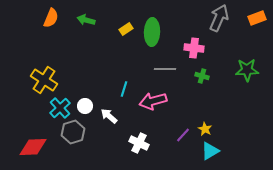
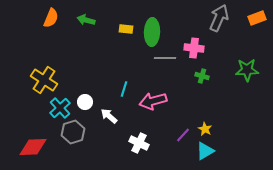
yellow rectangle: rotated 40 degrees clockwise
gray line: moved 11 px up
white circle: moved 4 px up
cyan triangle: moved 5 px left
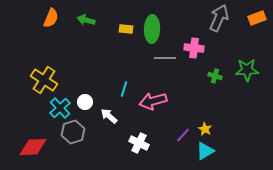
green ellipse: moved 3 px up
green cross: moved 13 px right
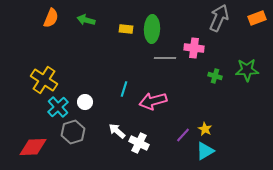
cyan cross: moved 2 px left, 1 px up
white arrow: moved 8 px right, 15 px down
